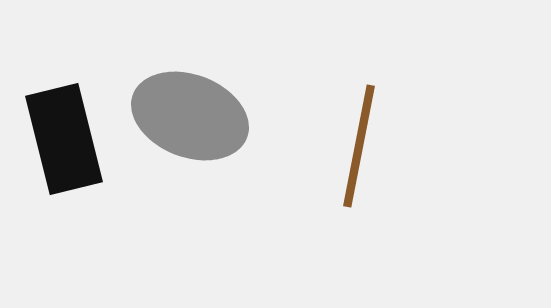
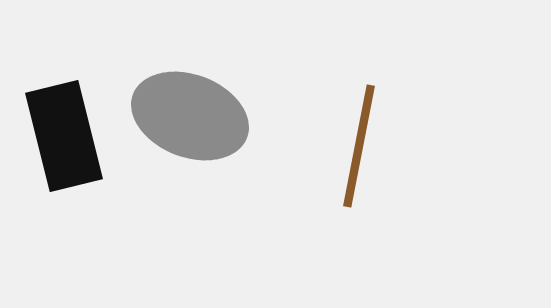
black rectangle: moved 3 px up
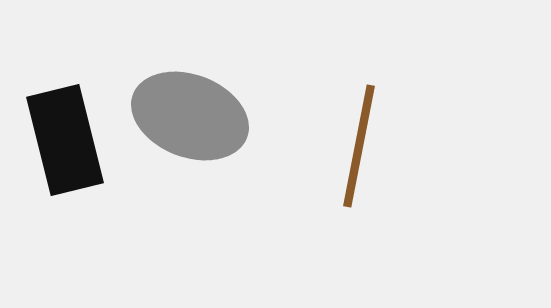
black rectangle: moved 1 px right, 4 px down
